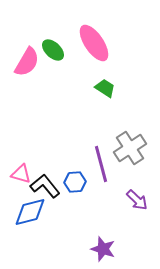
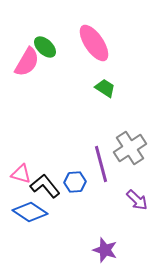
green ellipse: moved 8 px left, 3 px up
blue diamond: rotated 48 degrees clockwise
purple star: moved 2 px right, 1 px down
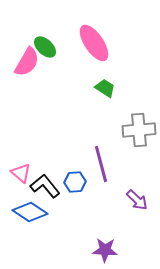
gray cross: moved 9 px right, 18 px up; rotated 28 degrees clockwise
pink triangle: moved 1 px up; rotated 25 degrees clockwise
purple star: rotated 15 degrees counterclockwise
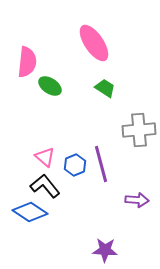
green ellipse: moved 5 px right, 39 px down; rotated 10 degrees counterclockwise
pink semicircle: rotated 24 degrees counterclockwise
pink triangle: moved 24 px right, 16 px up
blue hexagon: moved 17 px up; rotated 20 degrees counterclockwise
purple arrow: rotated 40 degrees counterclockwise
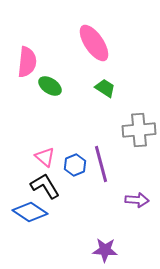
black L-shape: rotated 8 degrees clockwise
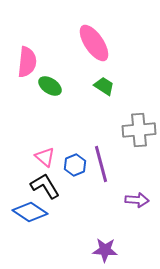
green trapezoid: moved 1 px left, 2 px up
